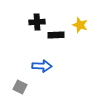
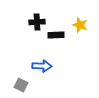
gray square: moved 1 px right, 2 px up
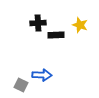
black cross: moved 1 px right, 1 px down
blue arrow: moved 9 px down
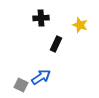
black cross: moved 3 px right, 5 px up
black rectangle: moved 9 px down; rotated 63 degrees counterclockwise
blue arrow: moved 1 px left, 2 px down; rotated 36 degrees counterclockwise
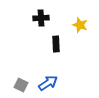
black rectangle: rotated 28 degrees counterclockwise
blue arrow: moved 7 px right, 6 px down
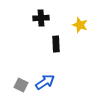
blue arrow: moved 3 px left, 1 px up
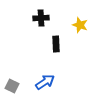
gray square: moved 9 px left, 1 px down
